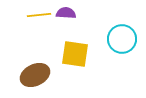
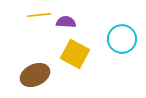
purple semicircle: moved 9 px down
yellow square: rotated 20 degrees clockwise
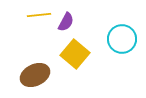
purple semicircle: rotated 114 degrees clockwise
yellow square: rotated 12 degrees clockwise
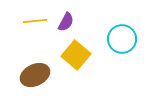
yellow line: moved 4 px left, 6 px down
yellow square: moved 1 px right, 1 px down
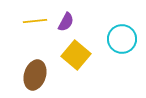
brown ellipse: rotated 48 degrees counterclockwise
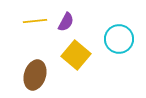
cyan circle: moved 3 px left
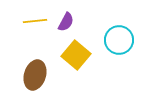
cyan circle: moved 1 px down
